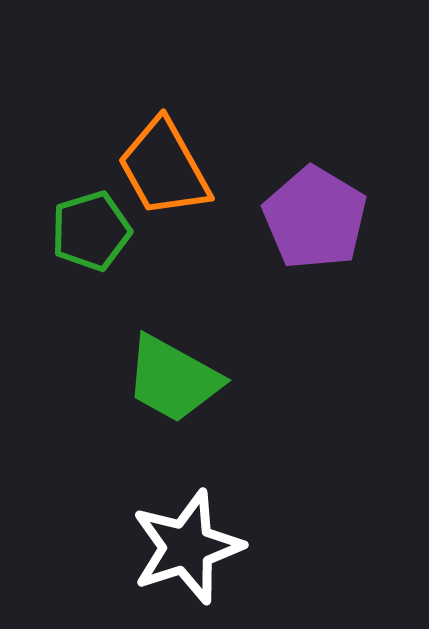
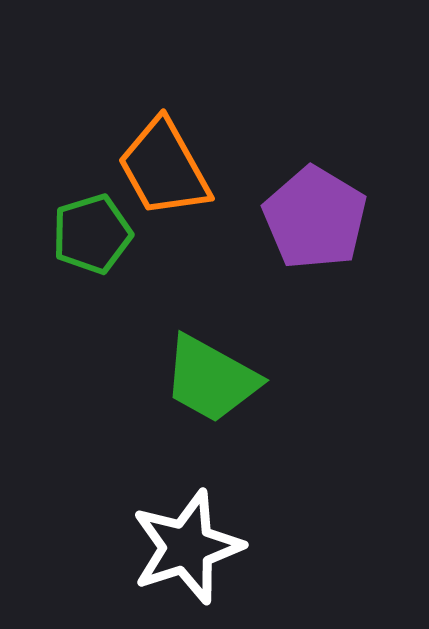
green pentagon: moved 1 px right, 3 px down
green trapezoid: moved 38 px right
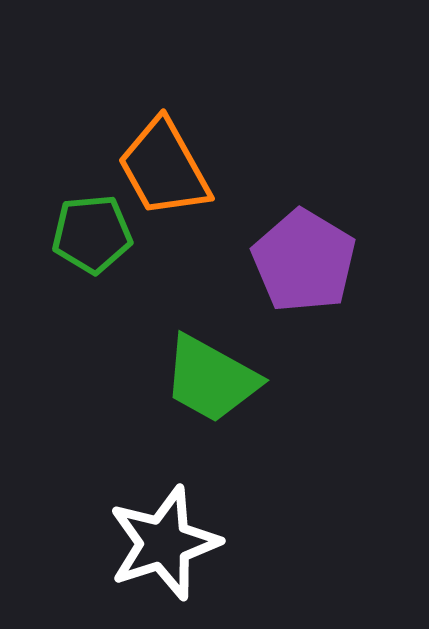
purple pentagon: moved 11 px left, 43 px down
green pentagon: rotated 12 degrees clockwise
white star: moved 23 px left, 4 px up
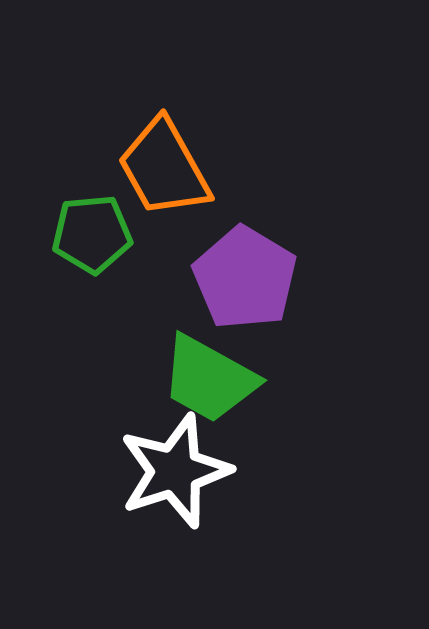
purple pentagon: moved 59 px left, 17 px down
green trapezoid: moved 2 px left
white star: moved 11 px right, 72 px up
